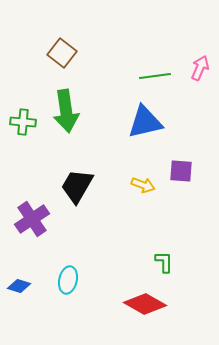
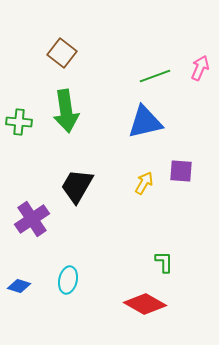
green line: rotated 12 degrees counterclockwise
green cross: moved 4 px left
yellow arrow: moved 1 px right, 2 px up; rotated 80 degrees counterclockwise
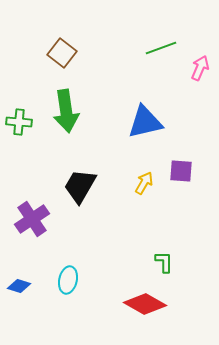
green line: moved 6 px right, 28 px up
black trapezoid: moved 3 px right
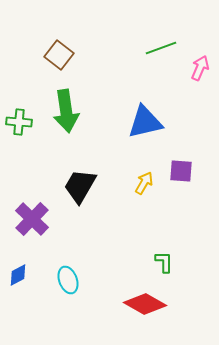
brown square: moved 3 px left, 2 px down
purple cross: rotated 12 degrees counterclockwise
cyan ellipse: rotated 32 degrees counterclockwise
blue diamond: moved 1 px left, 11 px up; rotated 45 degrees counterclockwise
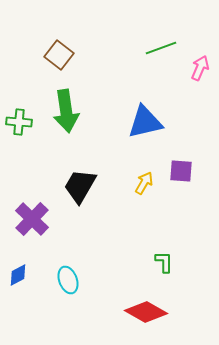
red diamond: moved 1 px right, 8 px down
